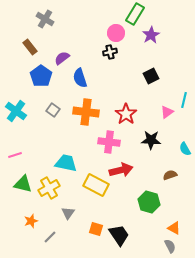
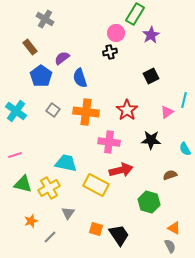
red star: moved 1 px right, 4 px up
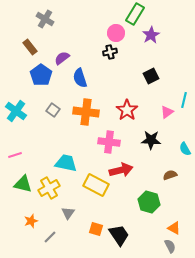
blue pentagon: moved 1 px up
